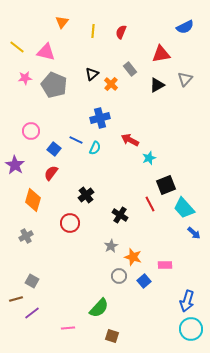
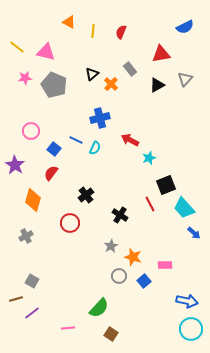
orange triangle at (62, 22): moved 7 px right; rotated 40 degrees counterclockwise
blue arrow at (187, 301): rotated 95 degrees counterclockwise
brown square at (112, 336): moved 1 px left, 2 px up; rotated 16 degrees clockwise
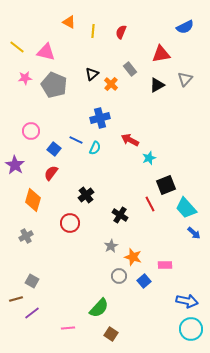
cyan trapezoid at (184, 208): moved 2 px right
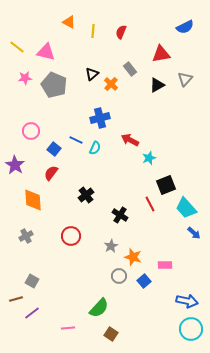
orange diamond at (33, 200): rotated 20 degrees counterclockwise
red circle at (70, 223): moved 1 px right, 13 px down
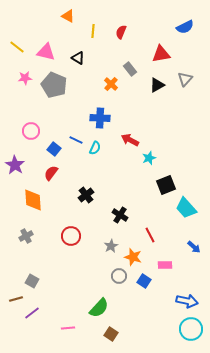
orange triangle at (69, 22): moved 1 px left, 6 px up
black triangle at (92, 74): moved 14 px left, 16 px up; rotated 48 degrees counterclockwise
blue cross at (100, 118): rotated 18 degrees clockwise
red line at (150, 204): moved 31 px down
blue arrow at (194, 233): moved 14 px down
blue square at (144, 281): rotated 16 degrees counterclockwise
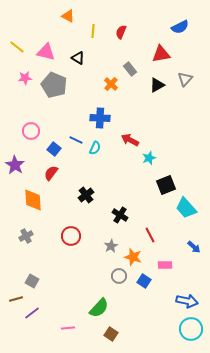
blue semicircle at (185, 27): moved 5 px left
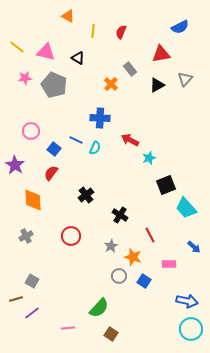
pink rectangle at (165, 265): moved 4 px right, 1 px up
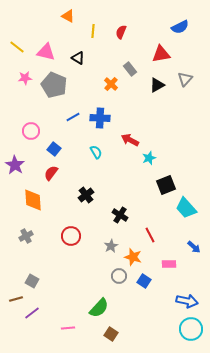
blue line at (76, 140): moved 3 px left, 23 px up; rotated 56 degrees counterclockwise
cyan semicircle at (95, 148): moved 1 px right, 4 px down; rotated 56 degrees counterclockwise
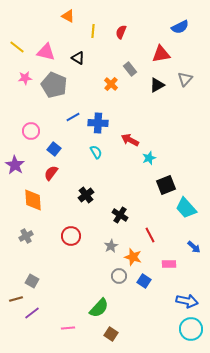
blue cross at (100, 118): moved 2 px left, 5 px down
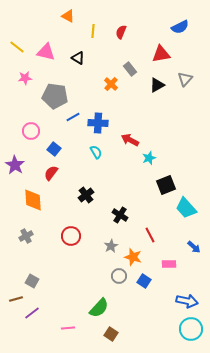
gray pentagon at (54, 85): moved 1 px right, 11 px down; rotated 15 degrees counterclockwise
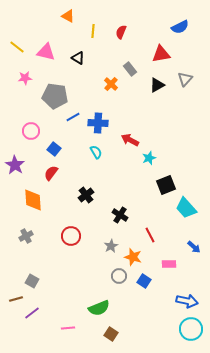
green semicircle at (99, 308): rotated 25 degrees clockwise
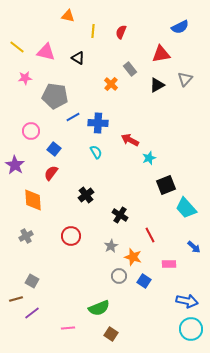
orange triangle at (68, 16): rotated 16 degrees counterclockwise
